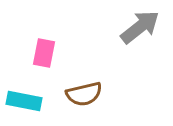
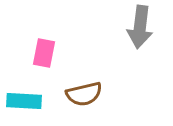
gray arrow: rotated 135 degrees clockwise
cyan rectangle: rotated 8 degrees counterclockwise
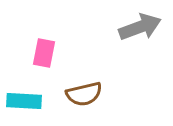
gray arrow: rotated 117 degrees counterclockwise
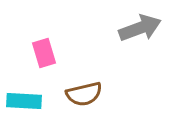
gray arrow: moved 1 px down
pink rectangle: rotated 28 degrees counterclockwise
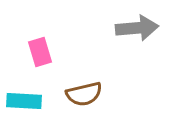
gray arrow: moved 3 px left; rotated 15 degrees clockwise
pink rectangle: moved 4 px left, 1 px up
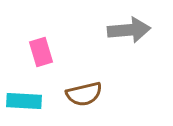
gray arrow: moved 8 px left, 2 px down
pink rectangle: moved 1 px right
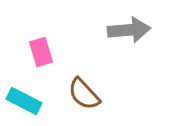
brown semicircle: rotated 60 degrees clockwise
cyan rectangle: rotated 24 degrees clockwise
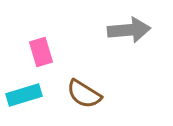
brown semicircle: rotated 15 degrees counterclockwise
cyan rectangle: moved 6 px up; rotated 44 degrees counterclockwise
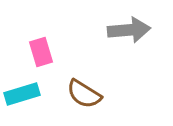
cyan rectangle: moved 2 px left, 1 px up
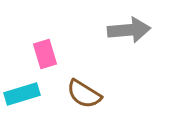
pink rectangle: moved 4 px right, 2 px down
